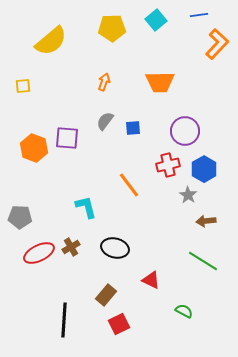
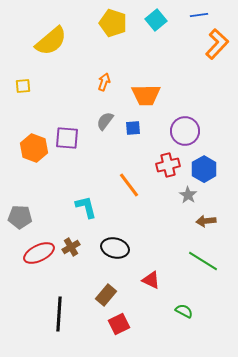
yellow pentagon: moved 1 px right, 5 px up; rotated 20 degrees clockwise
orange trapezoid: moved 14 px left, 13 px down
black line: moved 5 px left, 6 px up
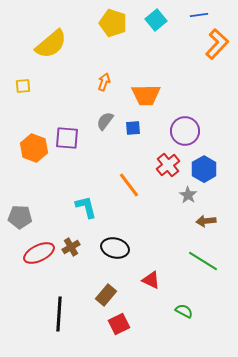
yellow semicircle: moved 3 px down
red cross: rotated 25 degrees counterclockwise
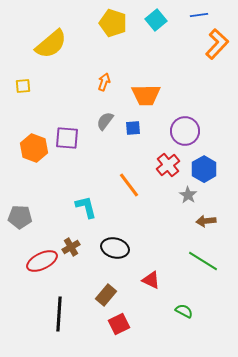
red ellipse: moved 3 px right, 8 px down
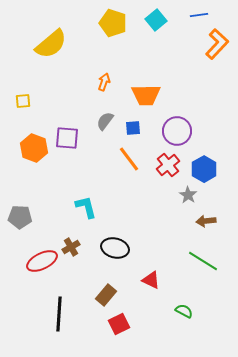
yellow square: moved 15 px down
purple circle: moved 8 px left
orange line: moved 26 px up
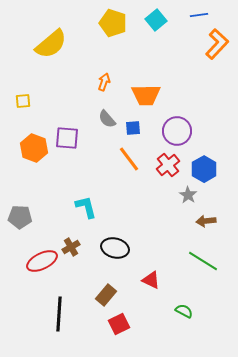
gray semicircle: moved 2 px right, 2 px up; rotated 78 degrees counterclockwise
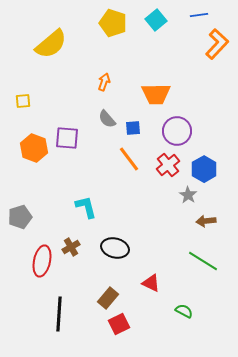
orange trapezoid: moved 10 px right, 1 px up
gray pentagon: rotated 20 degrees counterclockwise
red ellipse: rotated 52 degrees counterclockwise
red triangle: moved 3 px down
brown rectangle: moved 2 px right, 3 px down
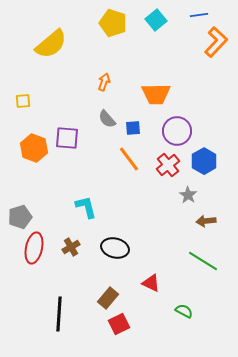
orange L-shape: moved 1 px left, 2 px up
blue hexagon: moved 8 px up
red ellipse: moved 8 px left, 13 px up
